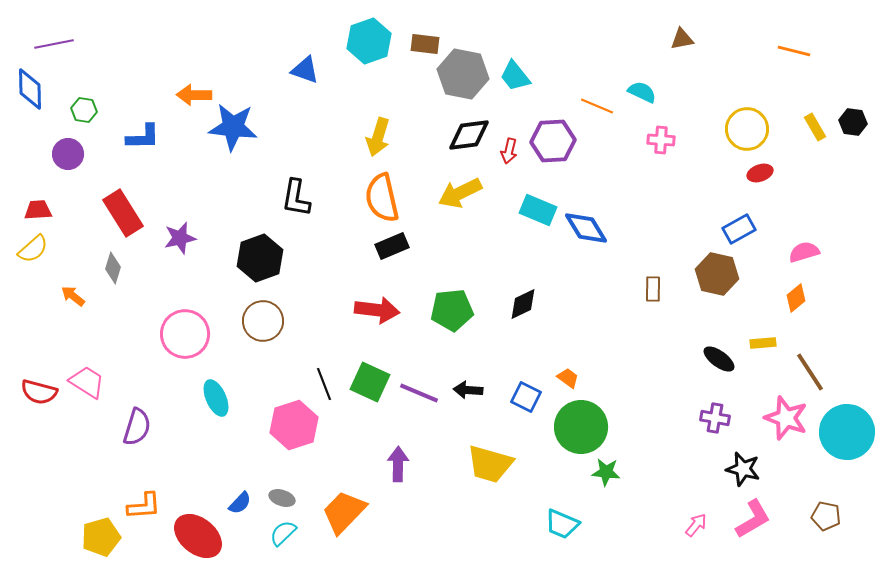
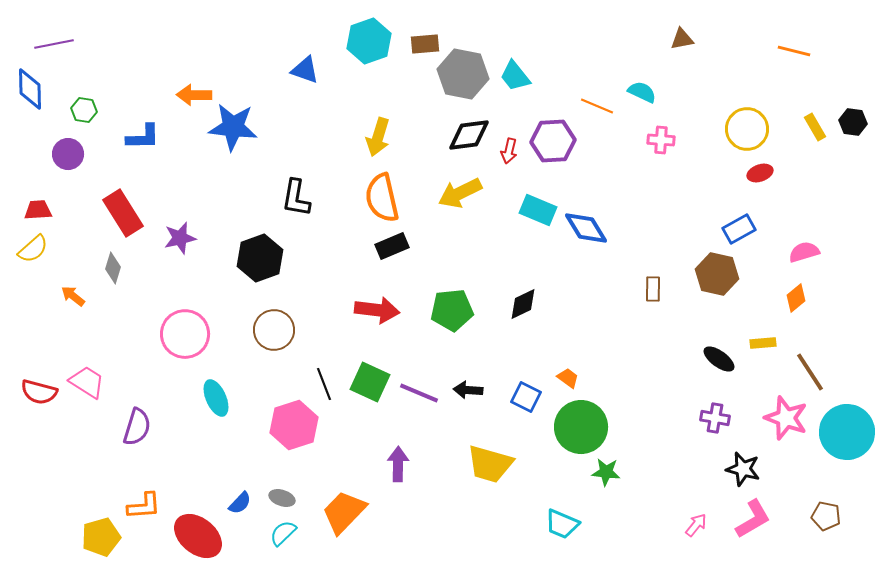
brown rectangle at (425, 44): rotated 12 degrees counterclockwise
brown circle at (263, 321): moved 11 px right, 9 px down
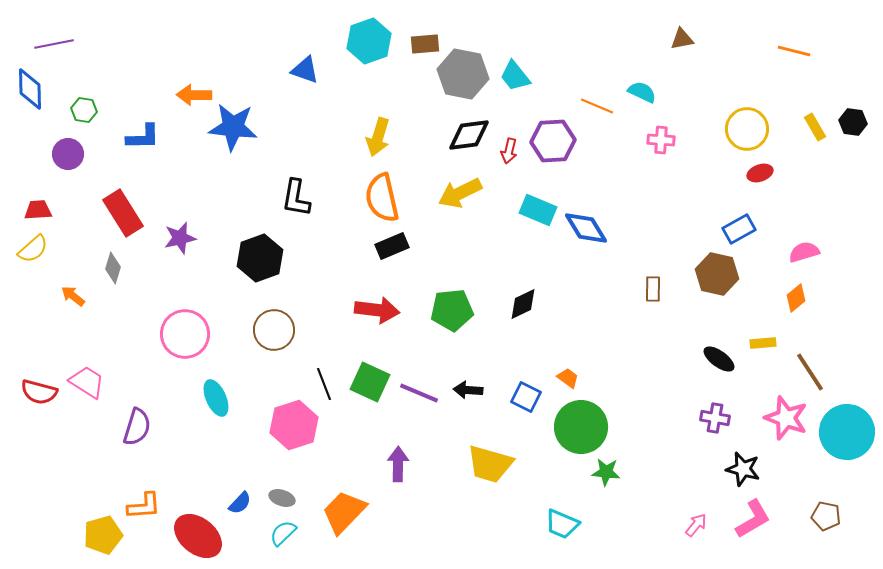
yellow pentagon at (101, 537): moved 2 px right, 2 px up
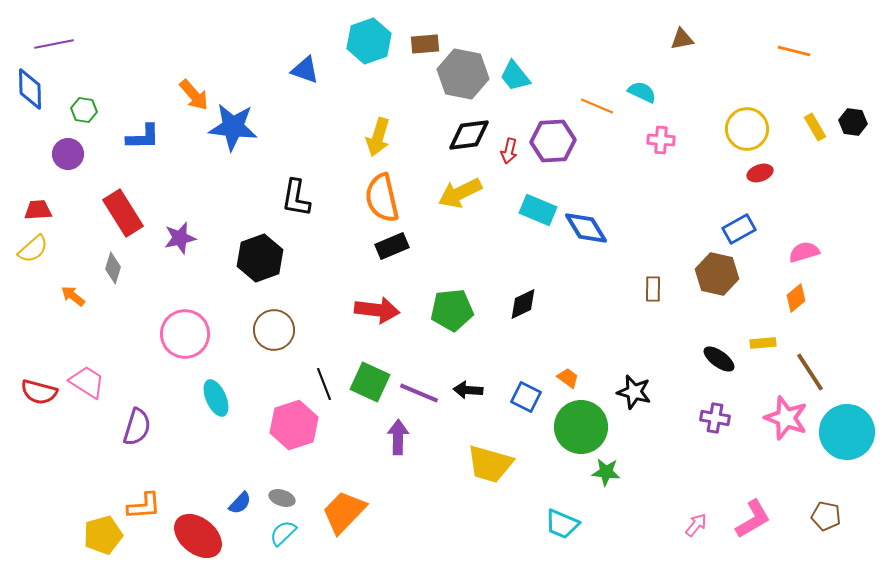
orange arrow at (194, 95): rotated 132 degrees counterclockwise
purple arrow at (398, 464): moved 27 px up
black star at (743, 469): moved 109 px left, 77 px up
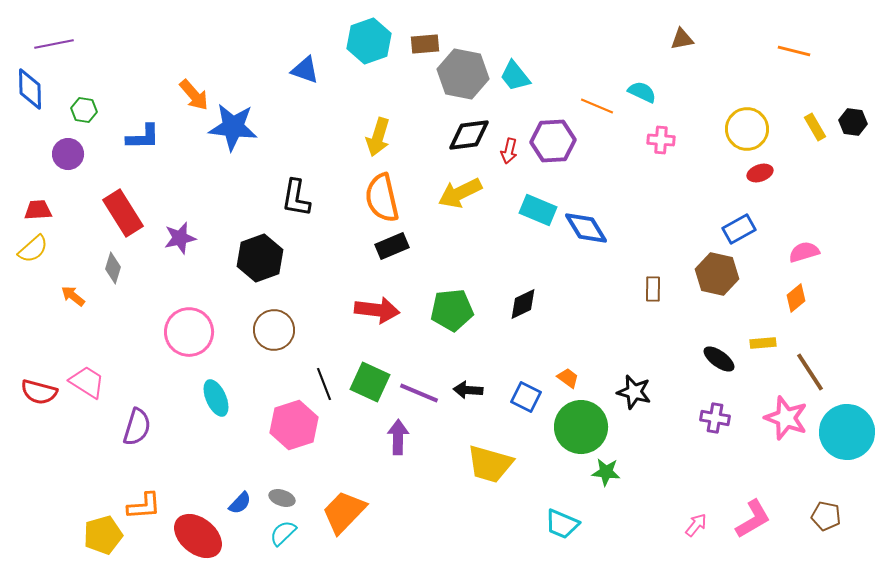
pink circle at (185, 334): moved 4 px right, 2 px up
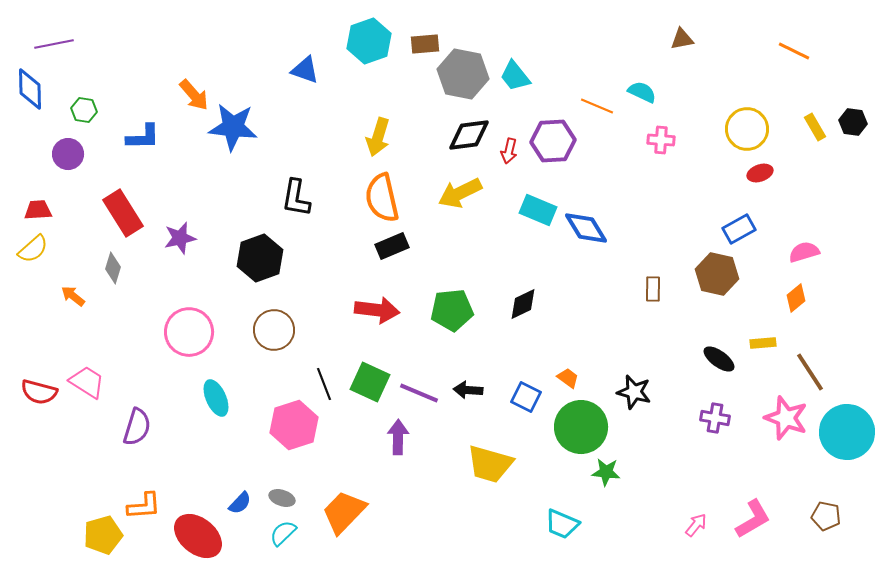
orange line at (794, 51): rotated 12 degrees clockwise
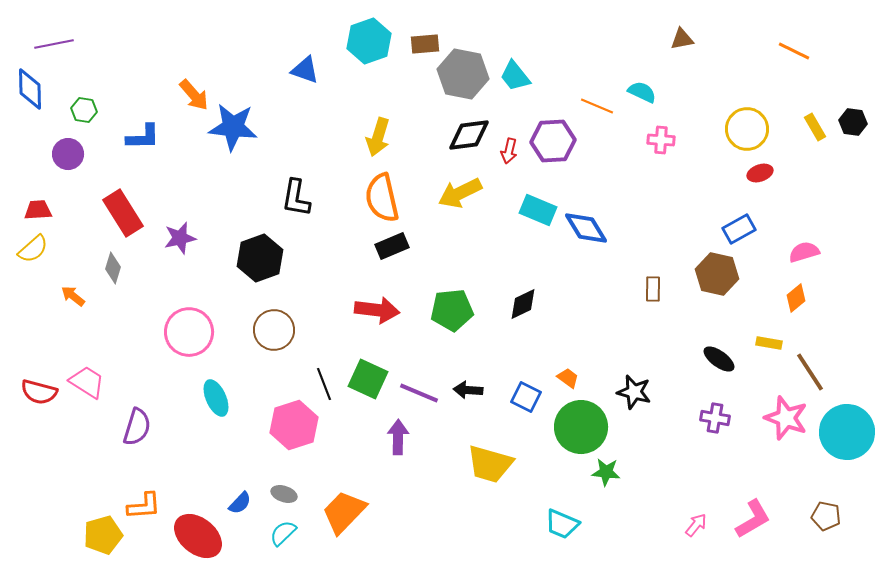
yellow rectangle at (763, 343): moved 6 px right; rotated 15 degrees clockwise
green square at (370, 382): moved 2 px left, 3 px up
gray ellipse at (282, 498): moved 2 px right, 4 px up
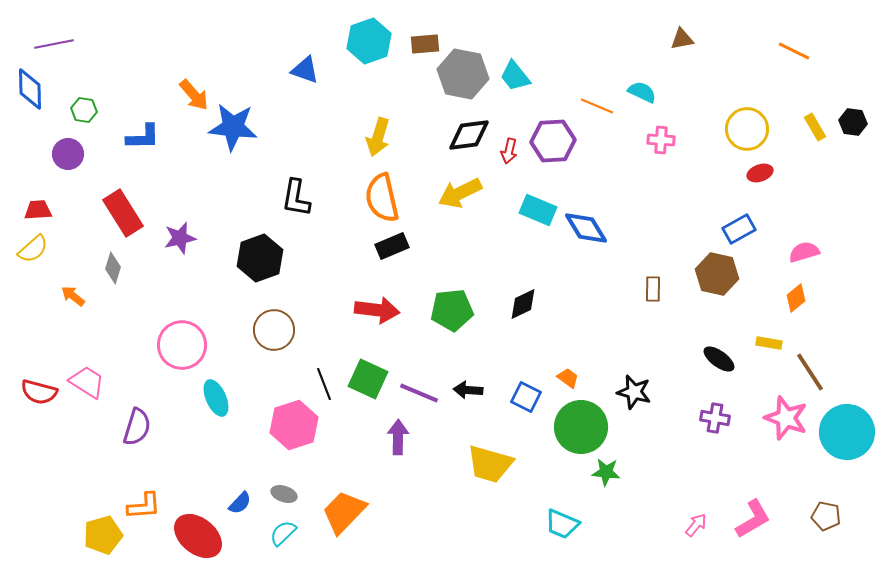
pink circle at (189, 332): moved 7 px left, 13 px down
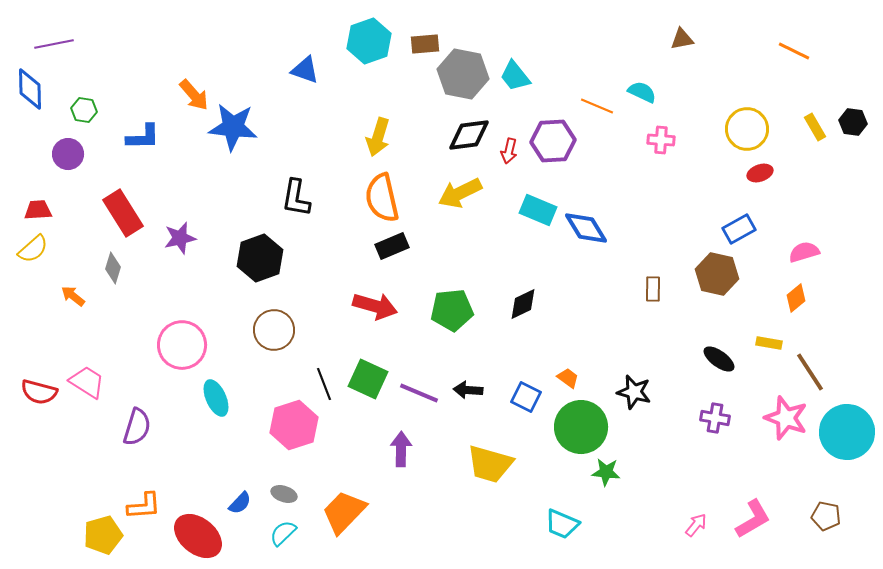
red arrow at (377, 310): moved 2 px left, 4 px up; rotated 9 degrees clockwise
purple arrow at (398, 437): moved 3 px right, 12 px down
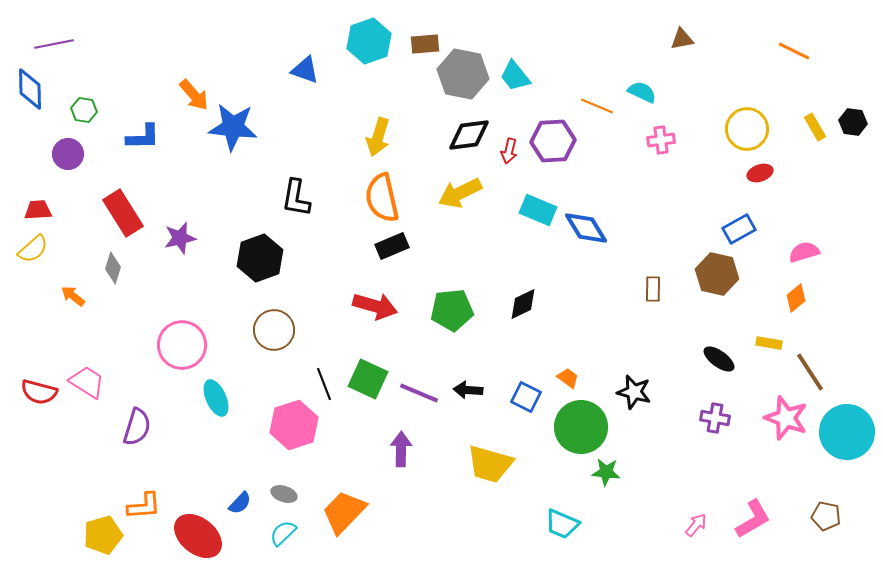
pink cross at (661, 140): rotated 12 degrees counterclockwise
